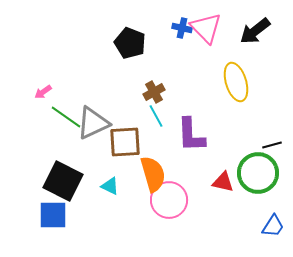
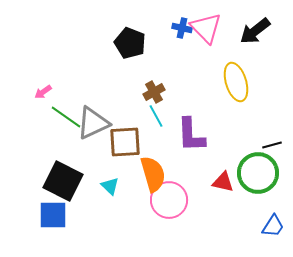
cyan triangle: rotated 18 degrees clockwise
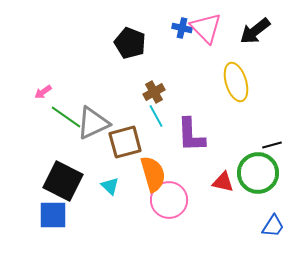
brown square: rotated 12 degrees counterclockwise
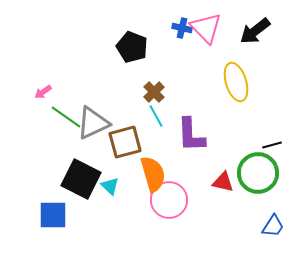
black pentagon: moved 2 px right, 4 px down
brown cross: rotated 15 degrees counterclockwise
black square: moved 18 px right, 2 px up
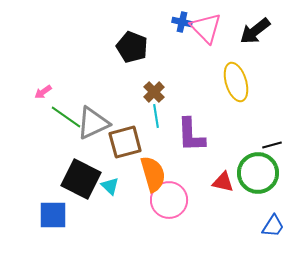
blue cross: moved 6 px up
cyan line: rotated 20 degrees clockwise
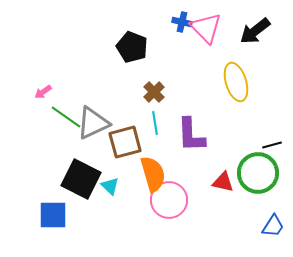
cyan line: moved 1 px left, 7 px down
